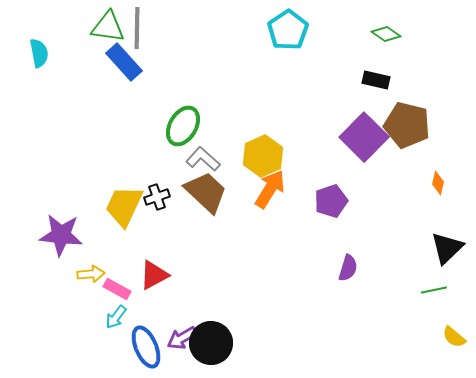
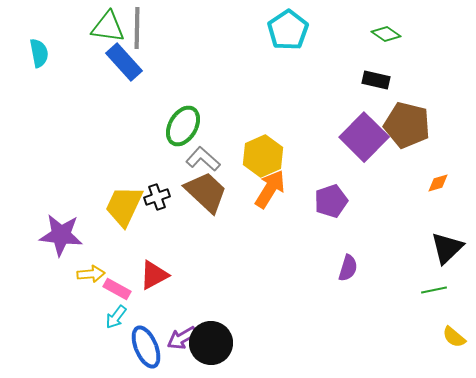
orange diamond: rotated 60 degrees clockwise
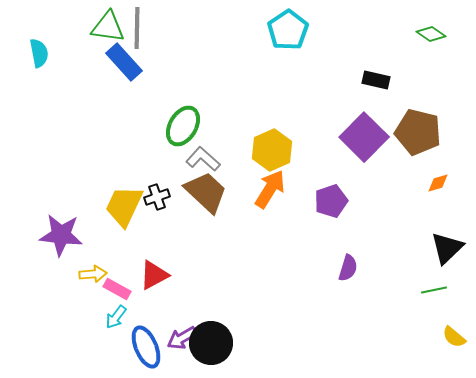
green diamond: moved 45 px right
brown pentagon: moved 11 px right, 7 px down
yellow hexagon: moved 9 px right, 6 px up
yellow arrow: moved 2 px right
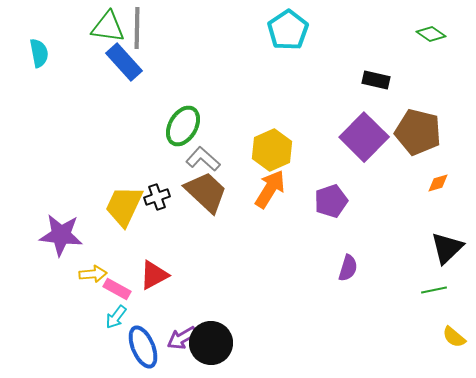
blue ellipse: moved 3 px left
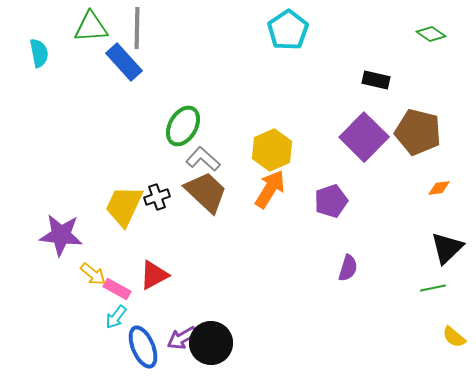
green triangle: moved 17 px left; rotated 12 degrees counterclockwise
orange diamond: moved 1 px right, 5 px down; rotated 10 degrees clockwise
yellow arrow: rotated 44 degrees clockwise
green line: moved 1 px left, 2 px up
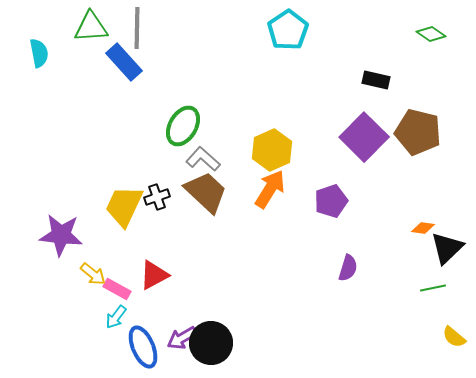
orange diamond: moved 16 px left, 40 px down; rotated 15 degrees clockwise
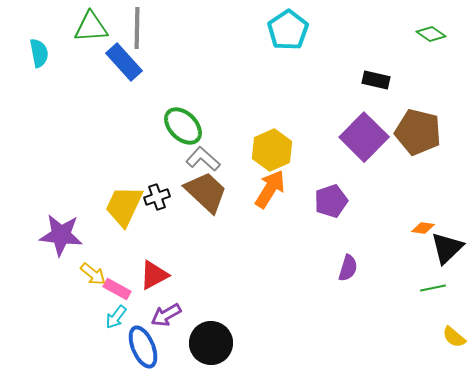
green ellipse: rotated 75 degrees counterclockwise
purple arrow: moved 16 px left, 23 px up
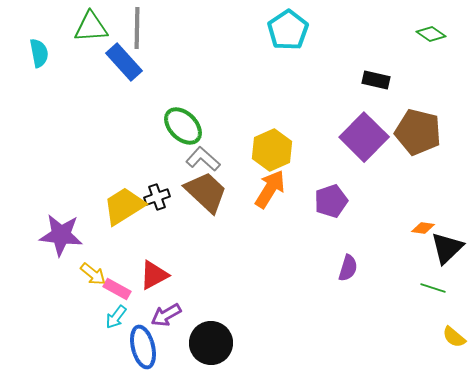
yellow trapezoid: rotated 33 degrees clockwise
green line: rotated 30 degrees clockwise
blue ellipse: rotated 9 degrees clockwise
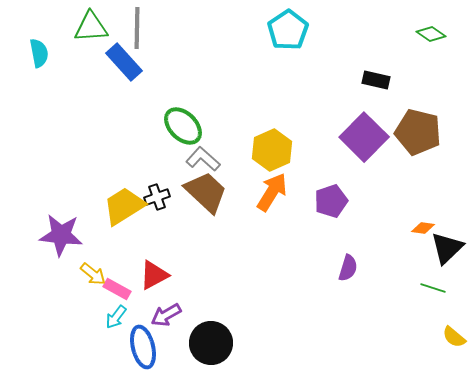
orange arrow: moved 2 px right, 3 px down
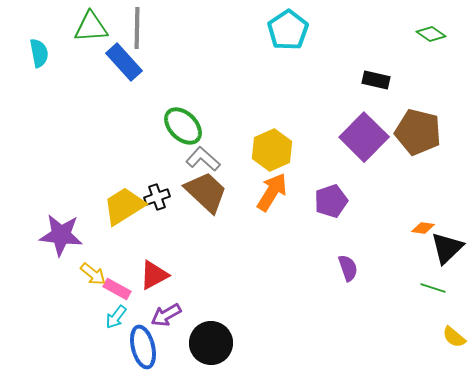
purple semicircle: rotated 36 degrees counterclockwise
